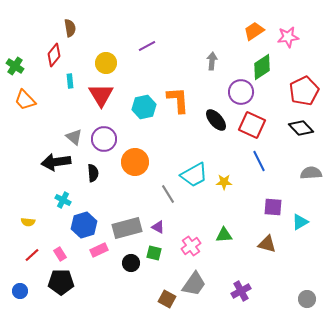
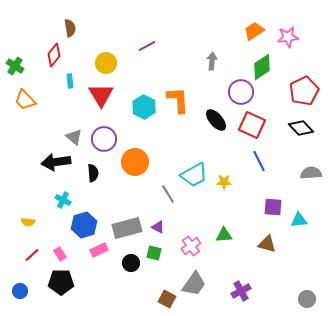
cyan hexagon at (144, 107): rotated 20 degrees counterclockwise
cyan triangle at (300, 222): moved 1 px left, 2 px up; rotated 24 degrees clockwise
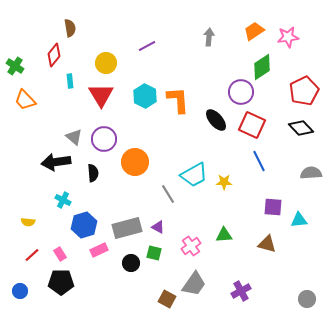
gray arrow at (212, 61): moved 3 px left, 24 px up
cyan hexagon at (144, 107): moved 1 px right, 11 px up
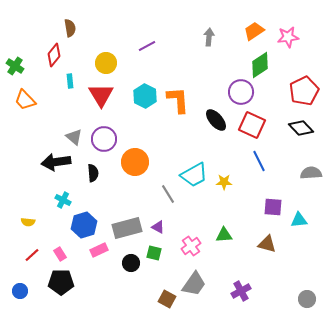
green diamond at (262, 67): moved 2 px left, 2 px up
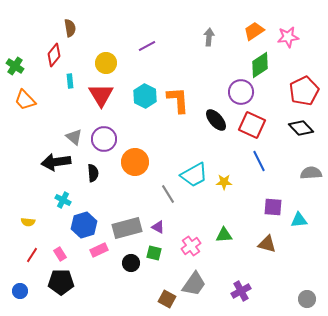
red line at (32, 255): rotated 14 degrees counterclockwise
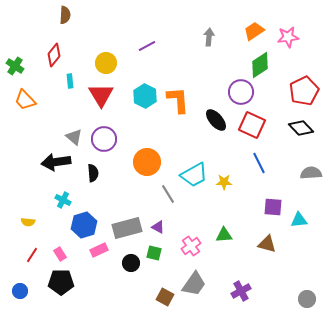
brown semicircle at (70, 28): moved 5 px left, 13 px up; rotated 12 degrees clockwise
blue line at (259, 161): moved 2 px down
orange circle at (135, 162): moved 12 px right
brown square at (167, 299): moved 2 px left, 2 px up
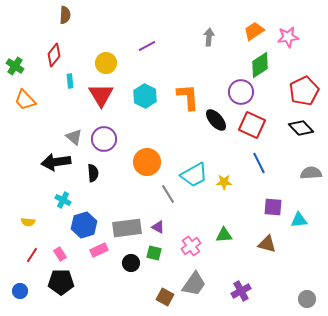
orange L-shape at (178, 100): moved 10 px right, 3 px up
gray rectangle at (127, 228): rotated 8 degrees clockwise
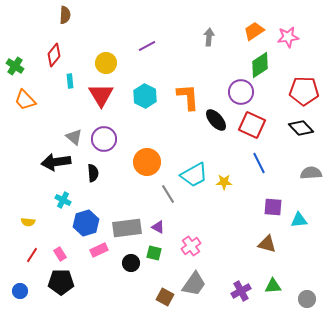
red pentagon at (304, 91): rotated 28 degrees clockwise
blue hexagon at (84, 225): moved 2 px right, 2 px up
green triangle at (224, 235): moved 49 px right, 51 px down
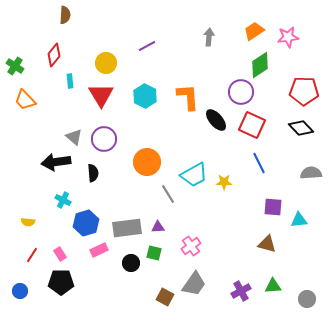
purple triangle at (158, 227): rotated 32 degrees counterclockwise
